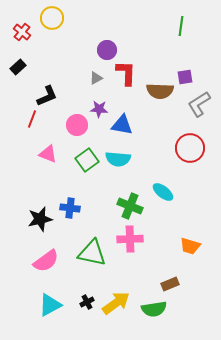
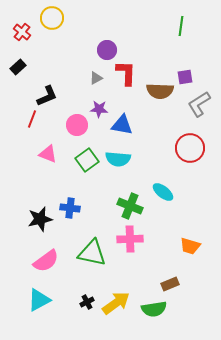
cyan triangle: moved 11 px left, 5 px up
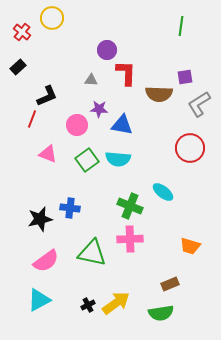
gray triangle: moved 5 px left, 2 px down; rotated 32 degrees clockwise
brown semicircle: moved 1 px left, 3 px down
black cross: moved 1 px right, 3 px down
green semicircle: moved 7 px right, 4 px down
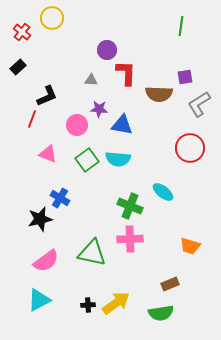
blue cross: moved 10 px left, 10 px up; rotated 24 degrees clockwise
black cross: rotated 24 degrees clockwise
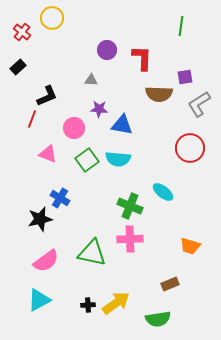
red L-shape: moved 16 px right, 15 px up
pink circle: moved 3 px left, 3 px down
green semicircle: moved 3 px left, 6 px down
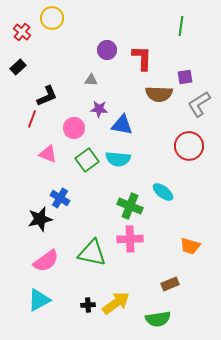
red circle: moved 1 px left, 2 px up
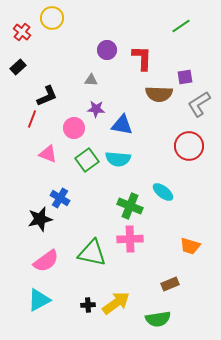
green line: rotated 48 degrees clockwise
purple star: moved 3 px left
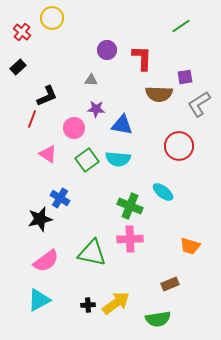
red circle: moved 10 px left
pink triangle: rotated 12 degrees clockwise
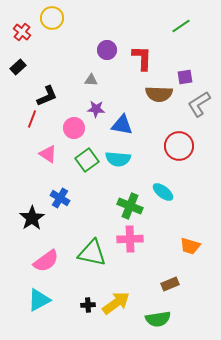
black star: moved 8 px left, 1 px up; rotated 20 degrees counterclockwise
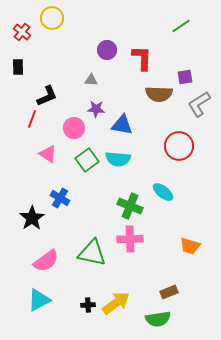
black rectangle: rotated 49 degrees counterclockwise
brown rectangle: moved 1 px left, 8 px down
